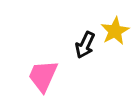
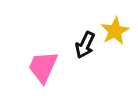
pink trapezoid: moved 9 px up
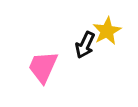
yellow star: moved 8 px left
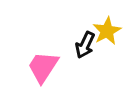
pink trapezoid: rotated 9 degrees clockwise
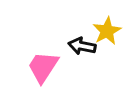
black arrow: moved 3 px left, 1 px down; rotated 76 degrees clockwise
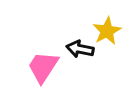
black arrow: moved 2 px left, 3 px down
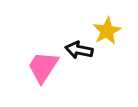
black arrow: moved 1 px left, 1 px down
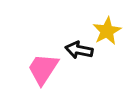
pink trapezoid: moved 2 px down
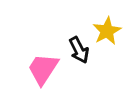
black arrow: rotated 128 degrees counterclockwise
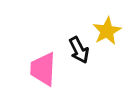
pink trapezoid: rotated 30 degrees counterclockwise
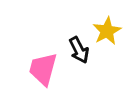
pink trapezoid: rotated 12 degrees clockwise
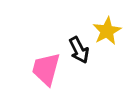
pink trapezoid: moved 3 px right
